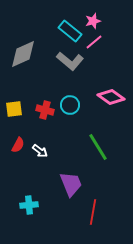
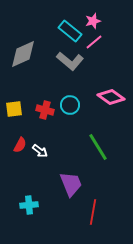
red semicircle: moved 2 px right
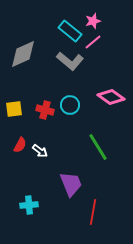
pink line: moved 1 px left
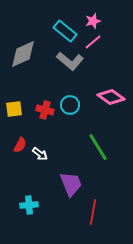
cyan rectangle: moved 5 px left
white arrow: moved 3 px down
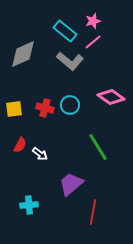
red cross: moved 2 px up
purple trapezoid: rotated 108 degrees counterclockwise
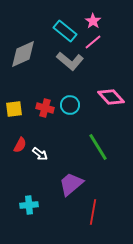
pink star: rotated 21 degrees counterclockwise
pink diamond: rotated 12 degrees clockwise
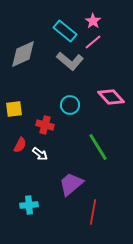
red cross: moved 17 px down
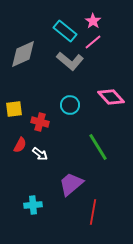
red cross: moved 5 px left, 3 px up
cyan cross: moved 4 px right
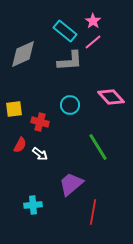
gray L-shape: rotated 44 degrees counterclockwise
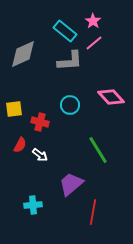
pink line: moved 1 px right, 1 px down
green line: moved 3 px down
white arrow: moved 1 px down
